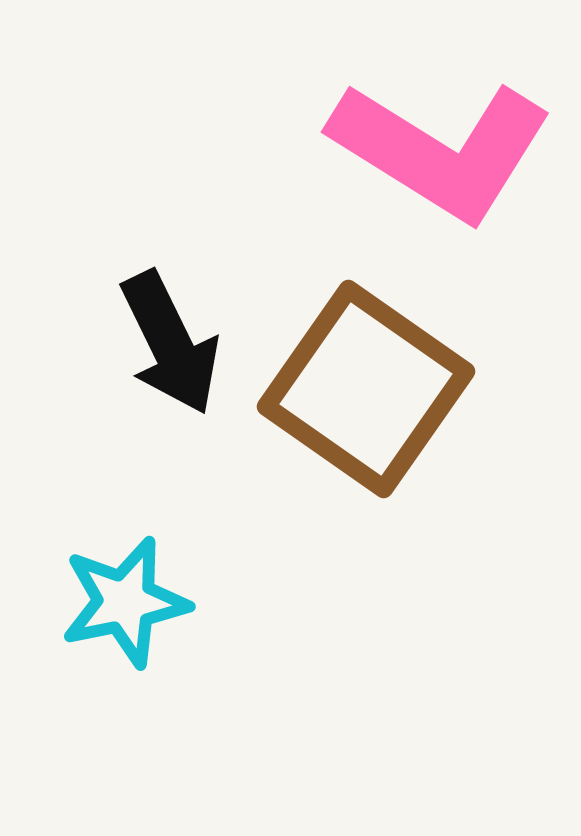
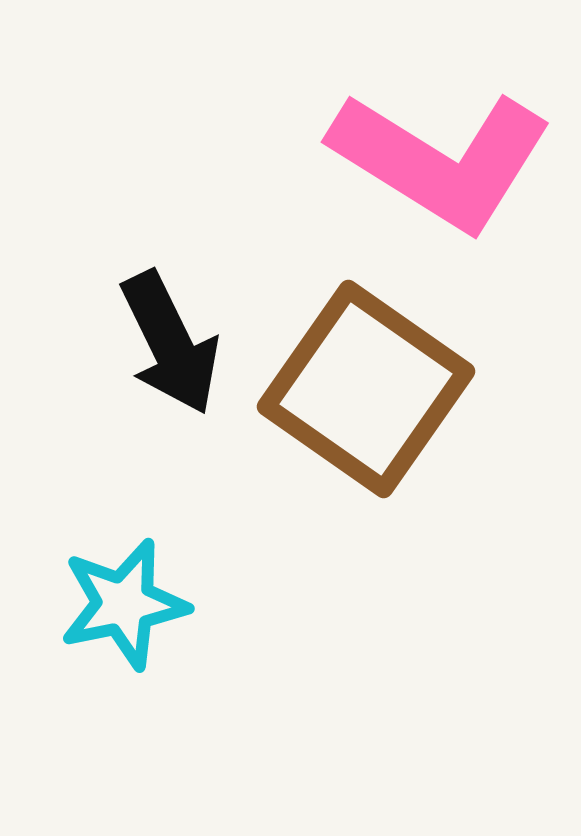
pink L-shape: moved 10 px down
cyan star: moved 1 px left, 2 px down
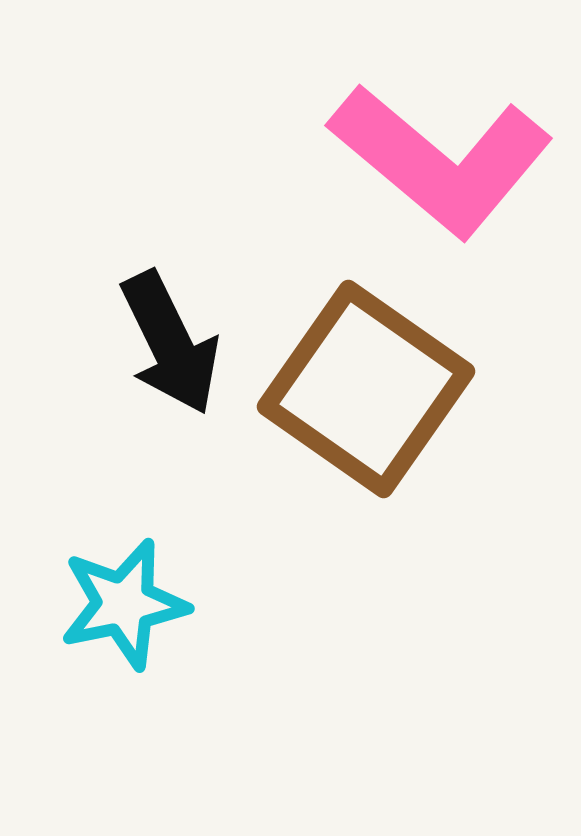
pink L-shape: rotated 8 degrees clockwise
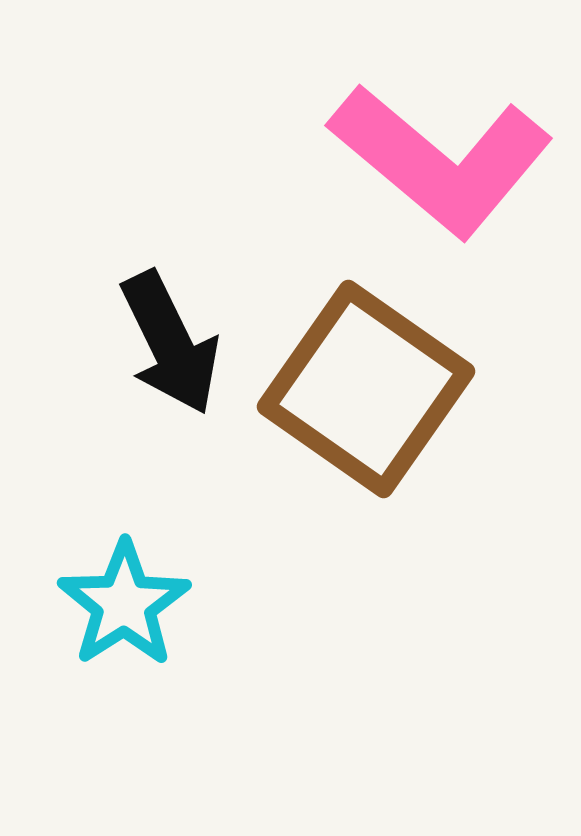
cyan star: rotated 21 degrees counterclockwise
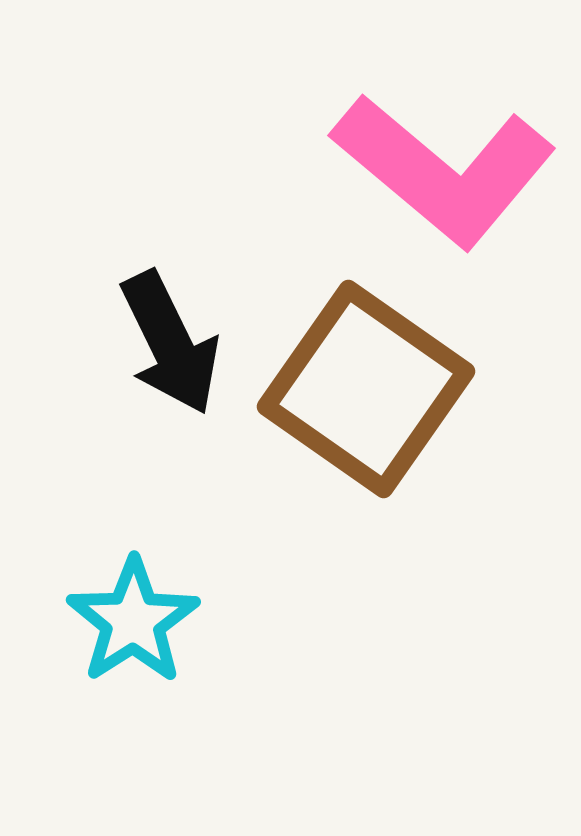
pink L-shape: moved 3 px right, 10 px down
cyan star: moved 9 px right, 17 px down
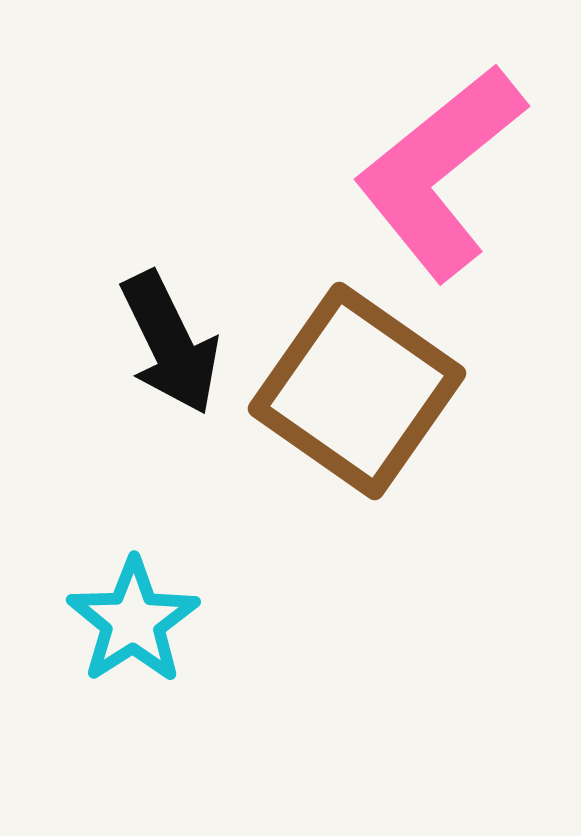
pink L-shape: moved 4 px left, 2 px down; rotated 101 degrees clockwise
brown square: moved 9 px left, 2 px down
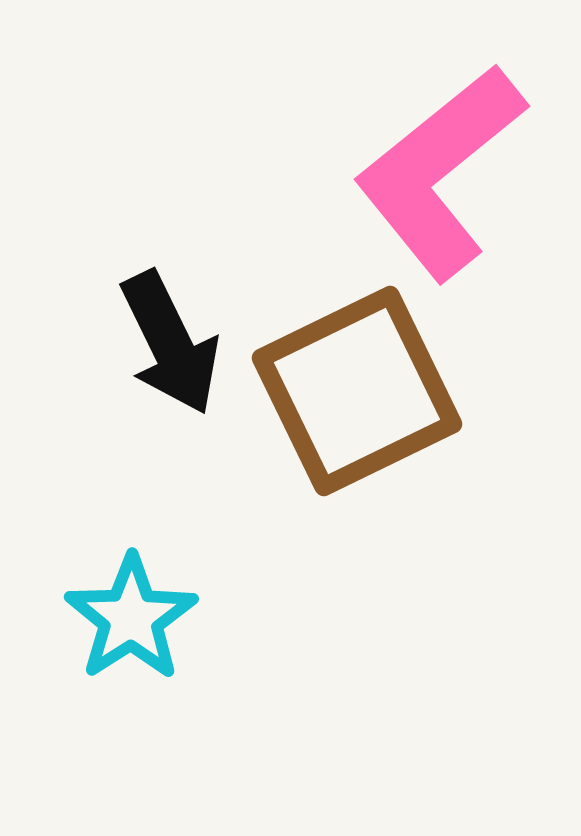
brown square: rotated 29 degrees clockwise
cyan star: moved 2 px left, 3 px up
